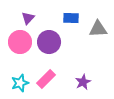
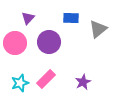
gray triangle: rotated 36 degrees counterclockwise
pink circle: moved 5 px left, 1 px down
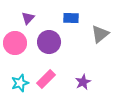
gray triangle: moved 2 px right, 5 px down
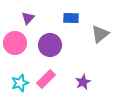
purple circle: moved 1 px right, 3 px down
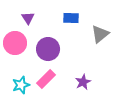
purple triangle: rotated 16 degrees counterclockwise
purple circle: moved 2 px left, 4 px down
cyan star: moved 1 px right, 2 px down
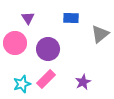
cyan star: moved 1 px right, 1 px up
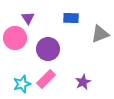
gray triangle: rotated 18 degrees clockwise
pink circle: moved 5 px up
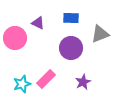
purple triangle: moved 10 px right, 5 px down; rotated 32 degrees counterclockwise
purple circle: moved 23 px right, 1 px up
